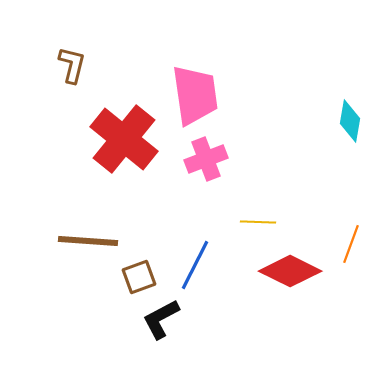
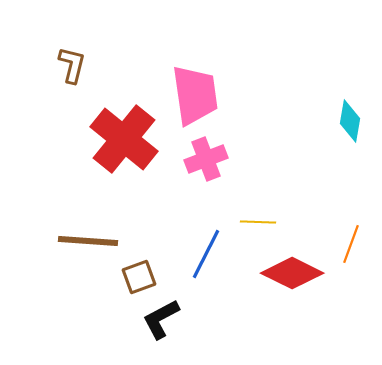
blue line: moved 11 px right, 11 px up
red diamond: moved 2 px right, 2 px down
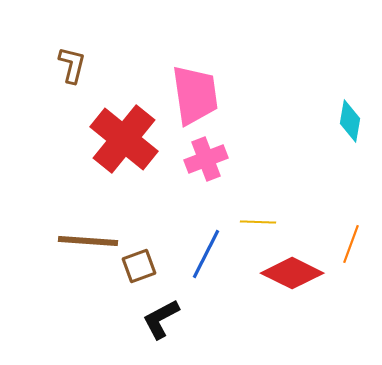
brown square: moved 11 px up
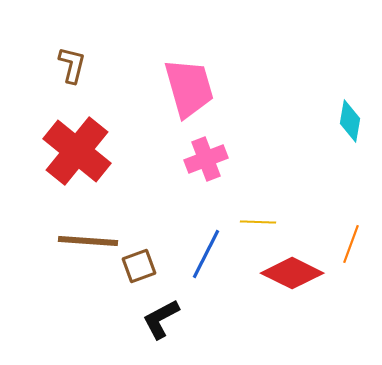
pink trapezoid: moved 6 px left, 7 px up; rotated 8 degrees counterclockwise
red cross: moved 47 px left, 12 px down
